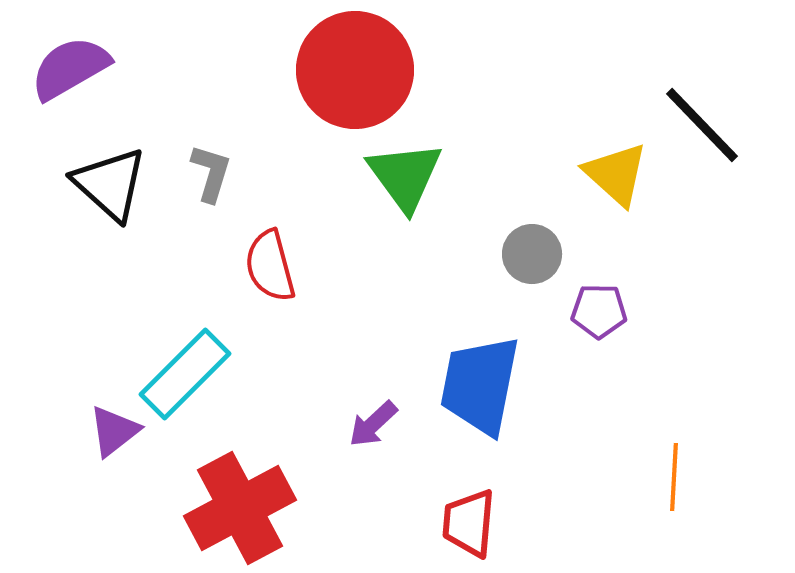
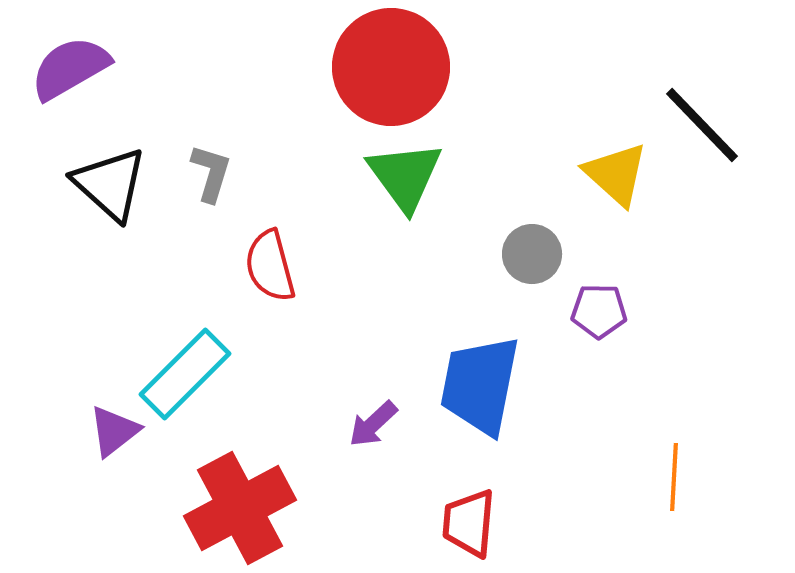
red circle: moved 36 px right, 3 px up
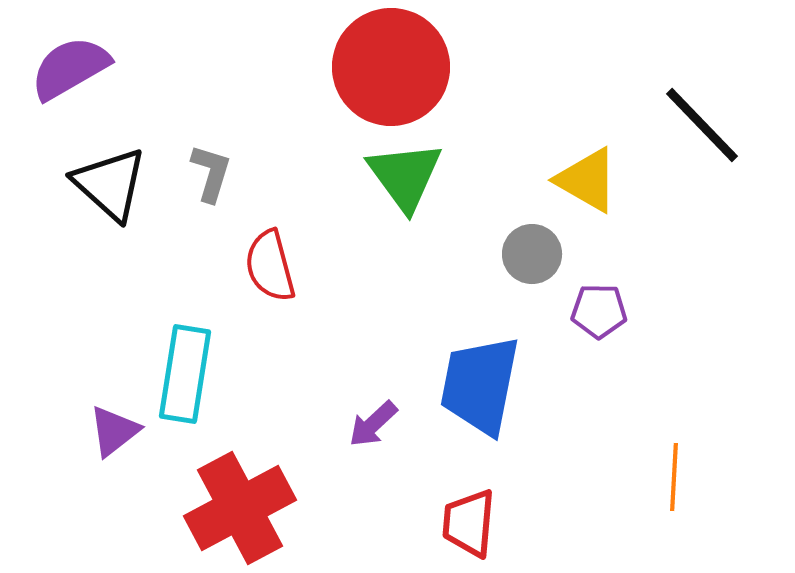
yellow triangle: moved 29 px left, 6 px down; rotated 12 degrees counterclockwise
cyan rectangle: rotated 36 degrees counterclockwise
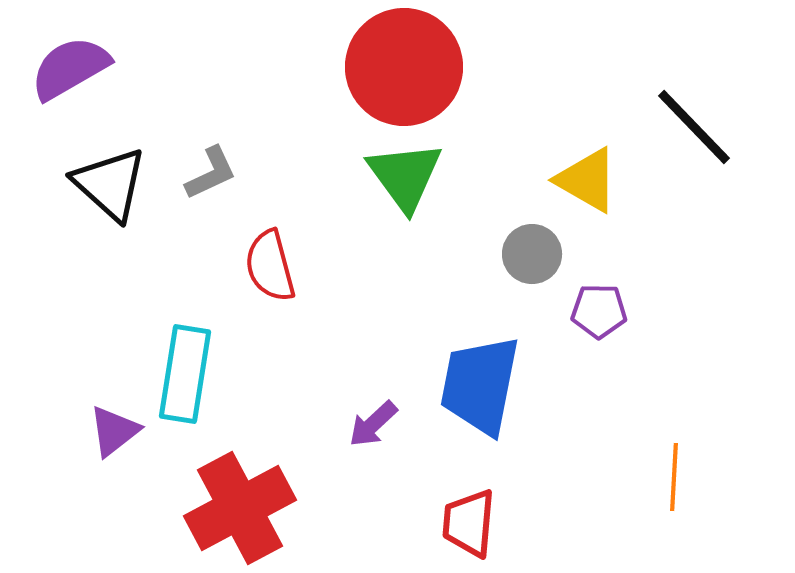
red circle: moved 13 px right
black line: moved 8 px left, 2 px down
gray L-shape: rotated 48 degrees clockwise
